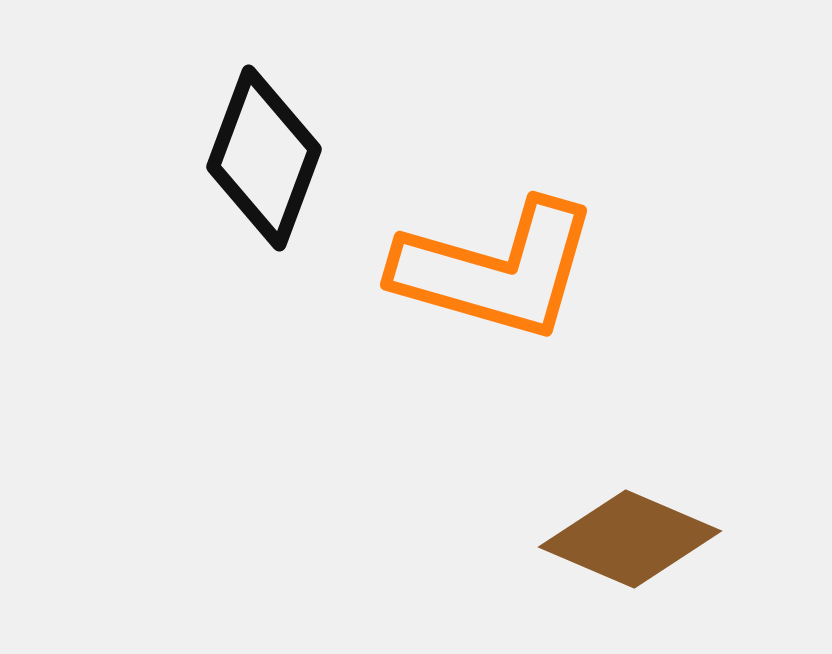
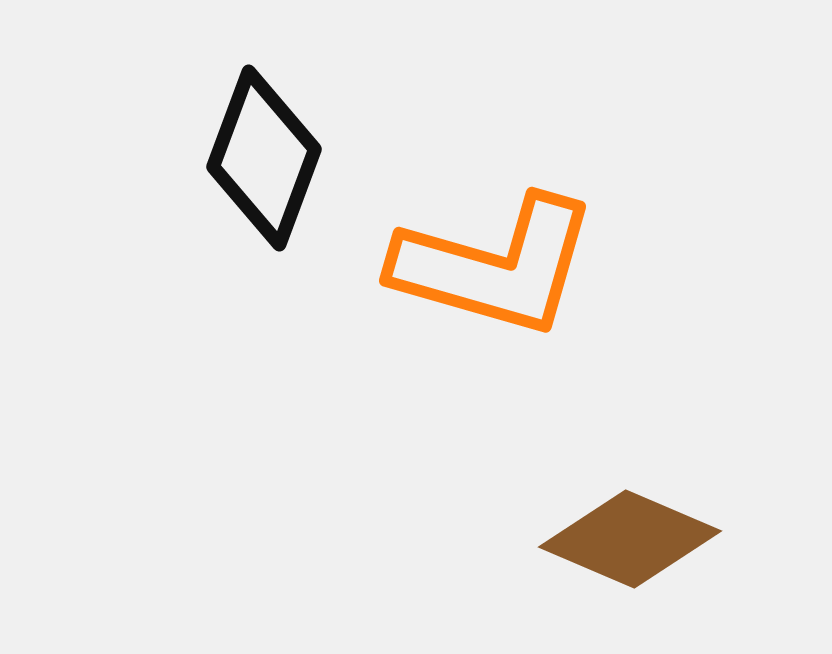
orange L-shape: moved 1 px left, 4 px up
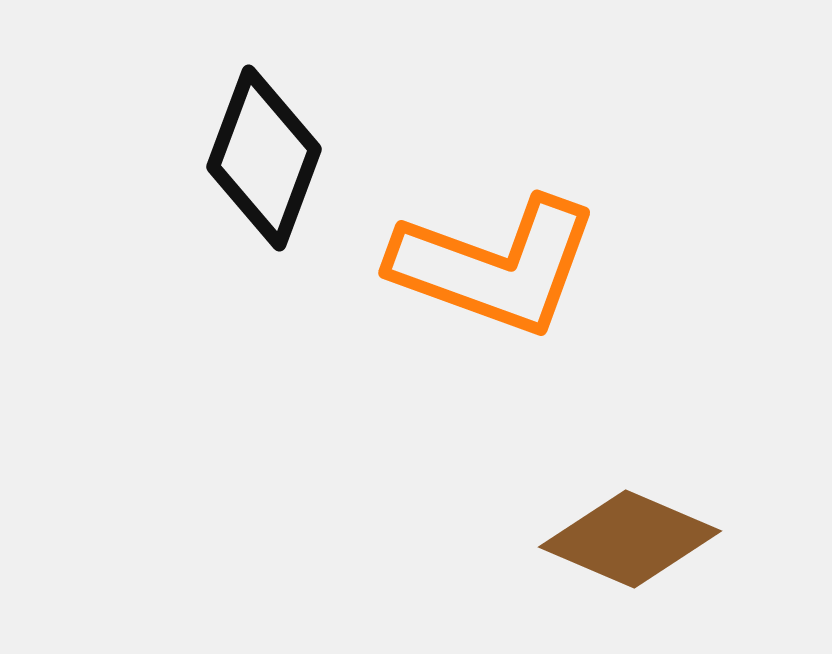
orange L-shape: rotated 4 degrees clockwise
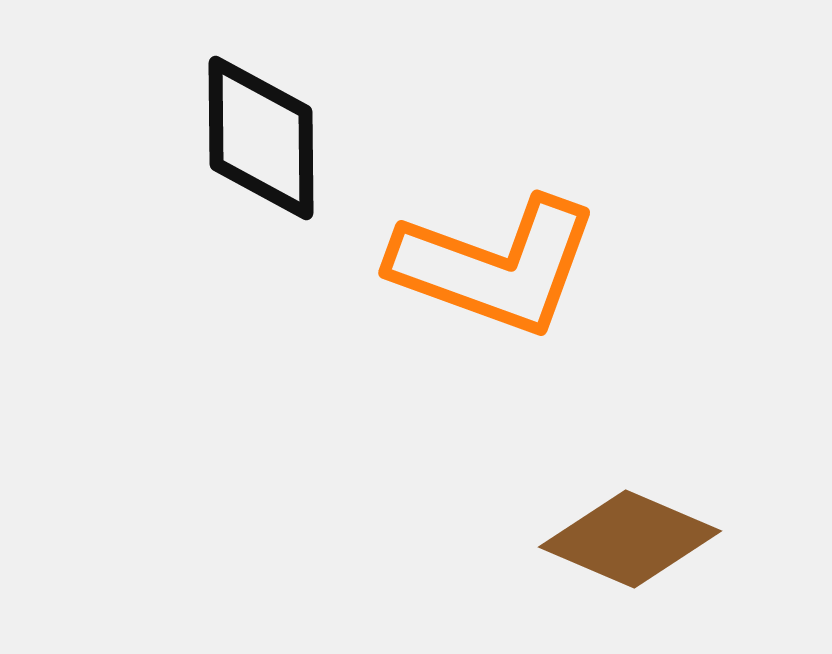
black diamond: moved 3 px left, 20 px up; rotated 21 degrees counterclockwise
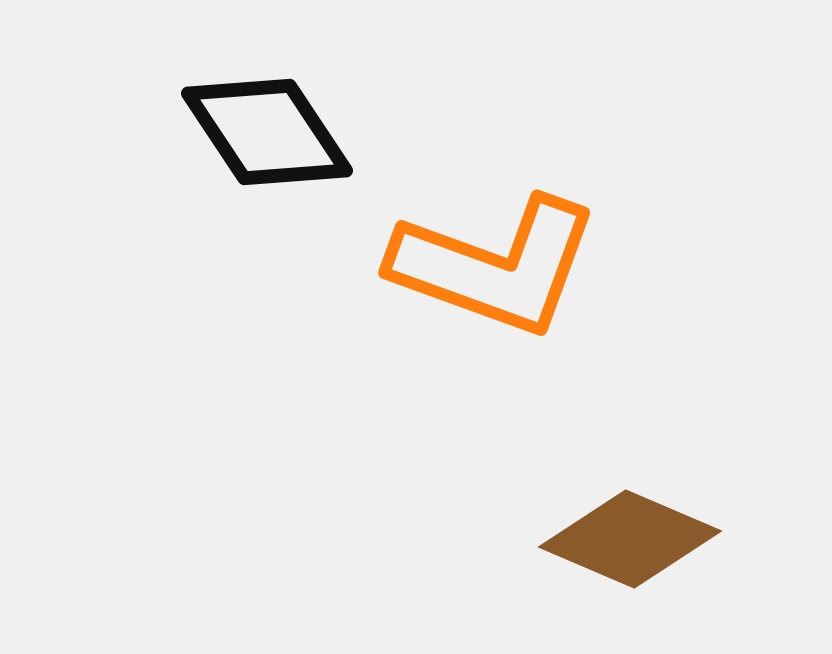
black diamond: moved 6 px right, 6 px up; rotated 33 degrees counterclockwise
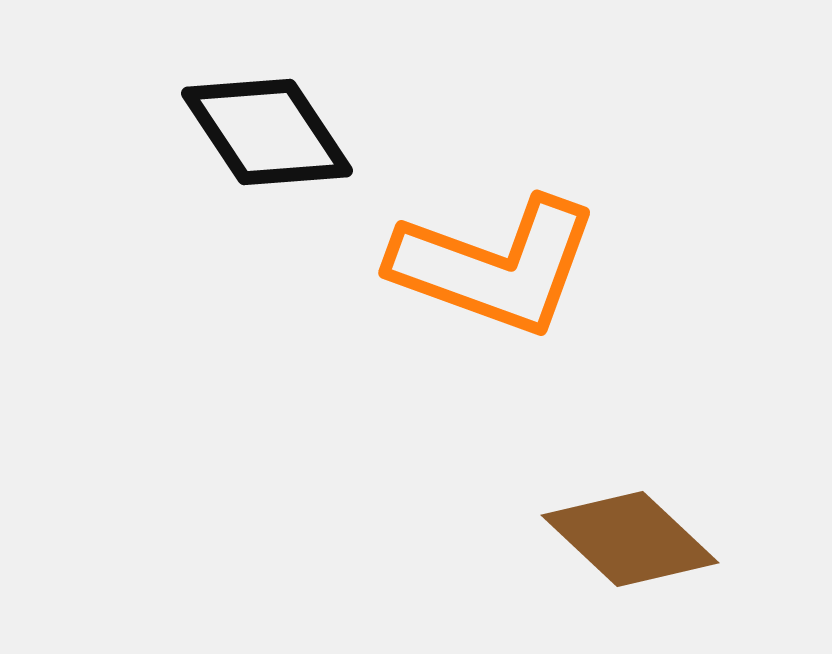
brown diamond: rotated 20 degrees clockwise
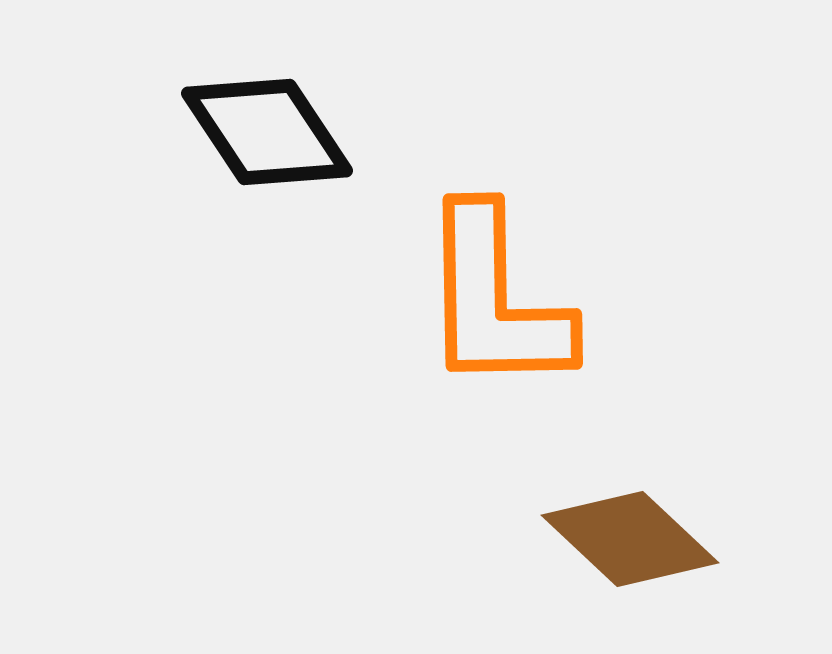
orange L-shape: moved 34 px down; rotated 69 degrees clockwise
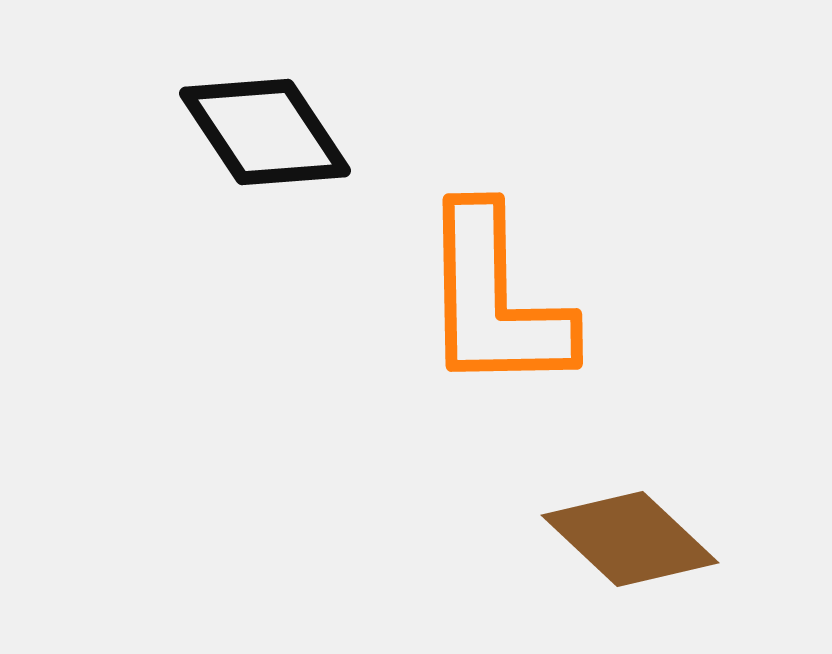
black diamond: moved 2 px left
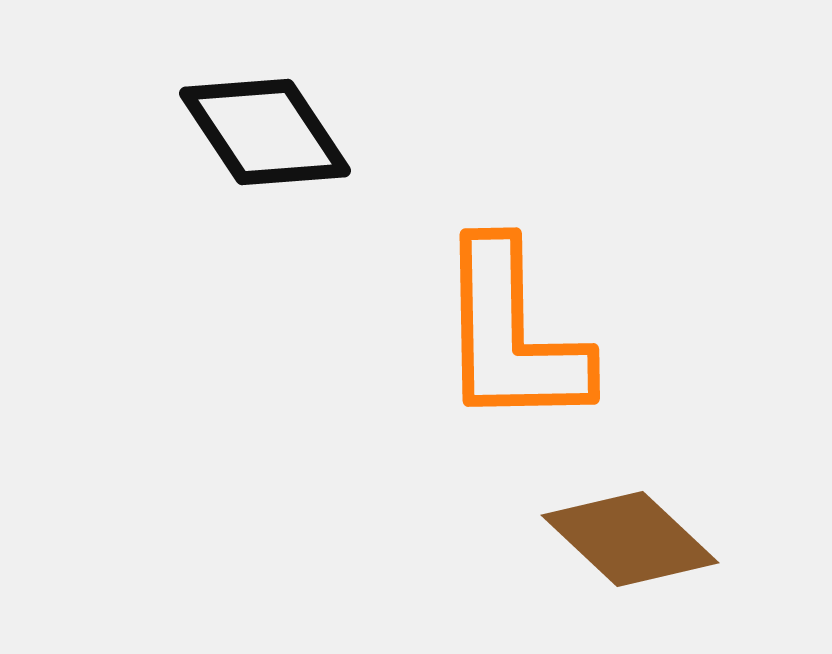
orange L-shape: moved 17 px right, 35 px down
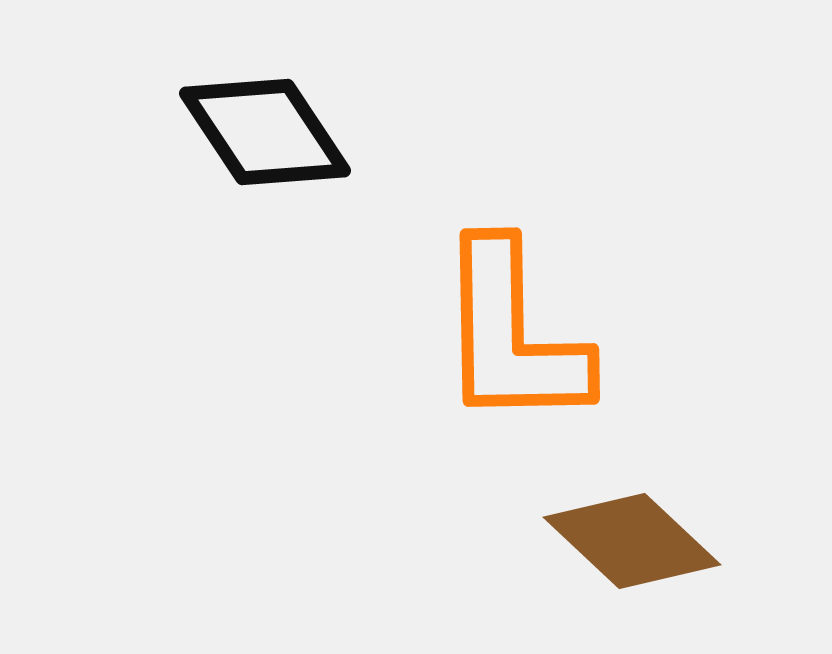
brown diamond: moved 2 px right, 2 px down
